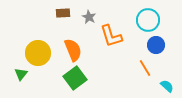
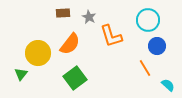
blue circle: moved 1 px right, 1 px down
orange semicircle: moved 3 px left, 6 px up; rotated 60 degrees clockwise
cyan semicircle: moved 1 px right, 1 px up
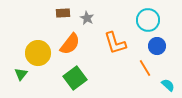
gray star: moved 2 px left, 1 px down
orange L-shape: moved 4 px right, 7 px down
